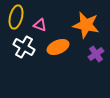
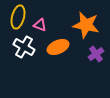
yellow ellipse: moved 2 px right
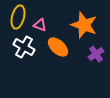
orange star: moved 2 px left; rotated 8 degrees clockwise
orange ellipse: rotated 65 degrees clockwise
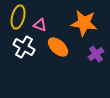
orange star: moved 2 px up; rotated 12 degrees counterclockwise
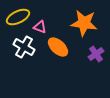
yellow ellipse: rotated 50 degrees clockwise
pink triangle: moved 2 px down
